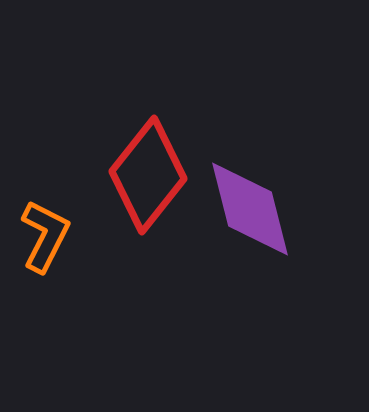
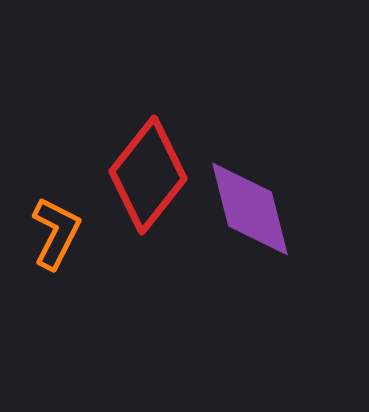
orange L-shape: moved 11 px right, 3 px up
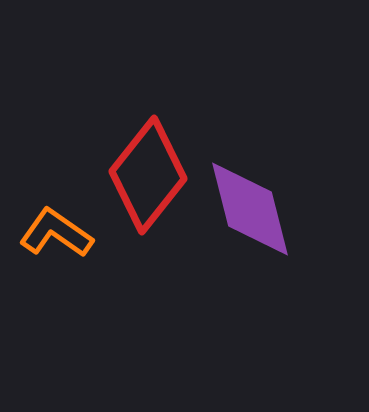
orange L-shape: rotated 82 degrees counterclockwise
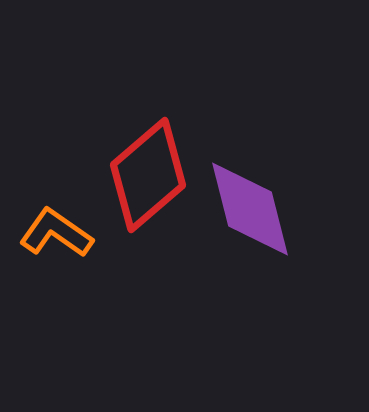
red diamond: rotated 11 degrees clockwise
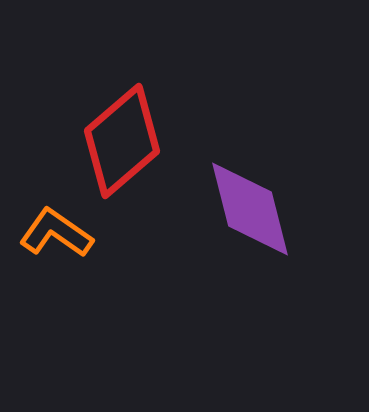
red diamond: moved 26 px left, 34 px up
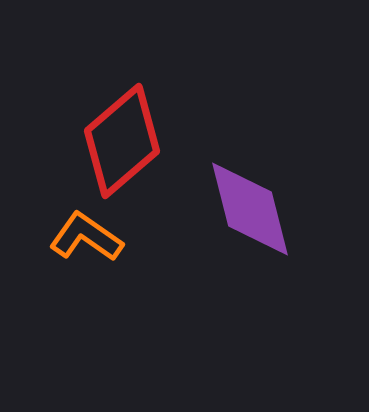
orange L-shape: moved 30 px right, 4 px down
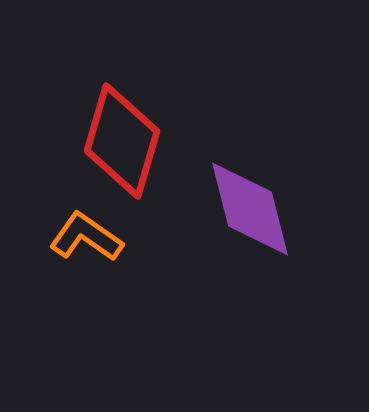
red diamond: rotated 33 degrees counterclockwise
